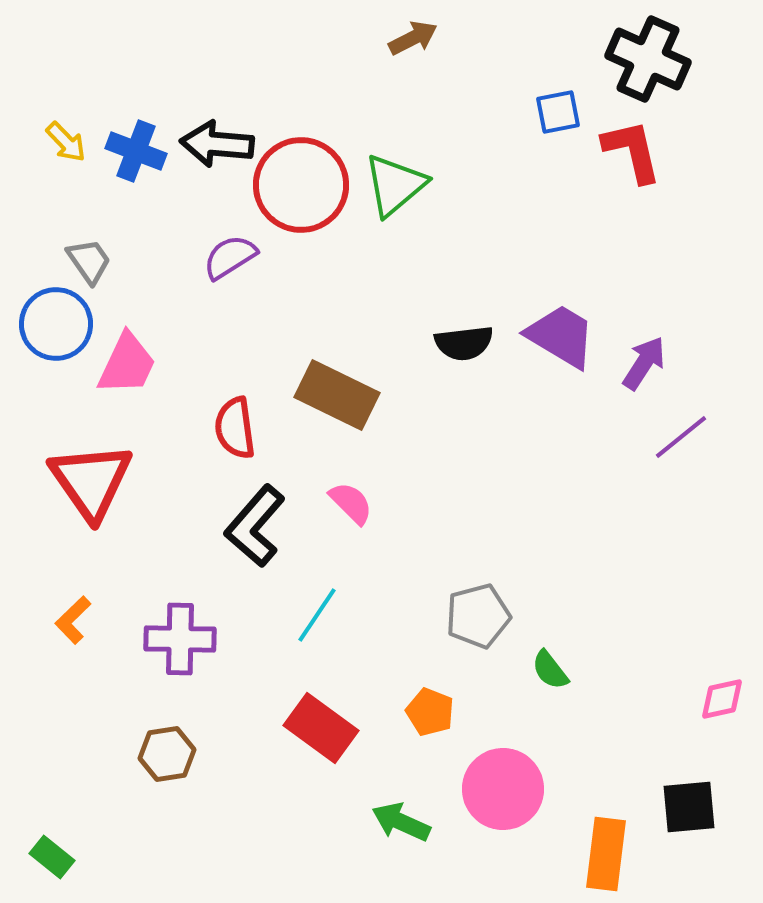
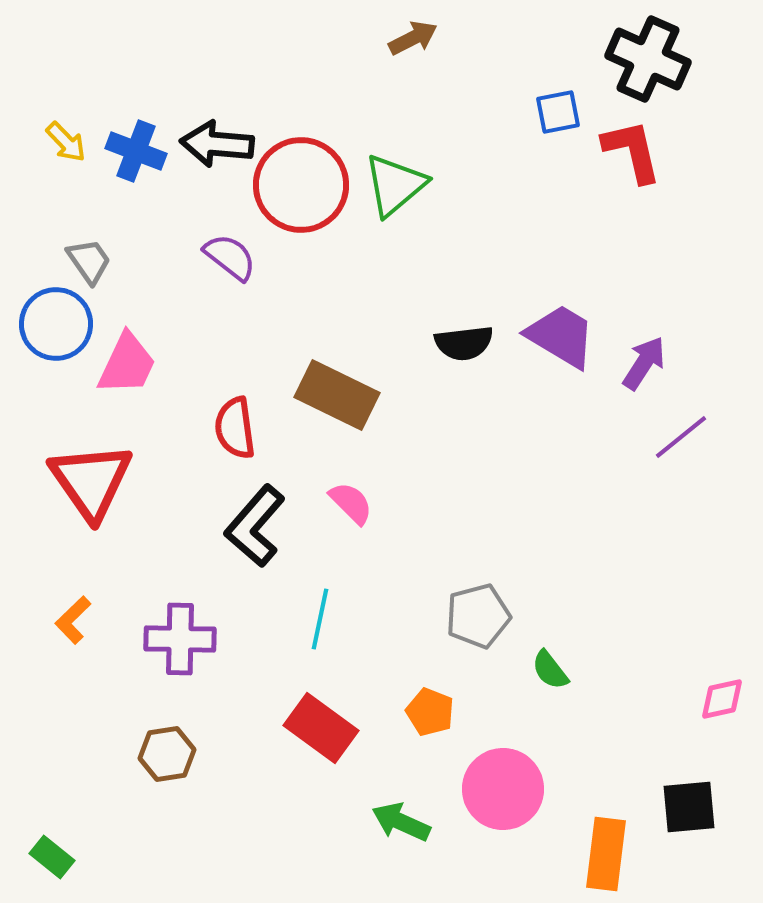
purple semicircle: rotated 70 degrees clockwise
cyan line: moved 3 px right, 4 px down; rotated 22 degrees counterclockwise
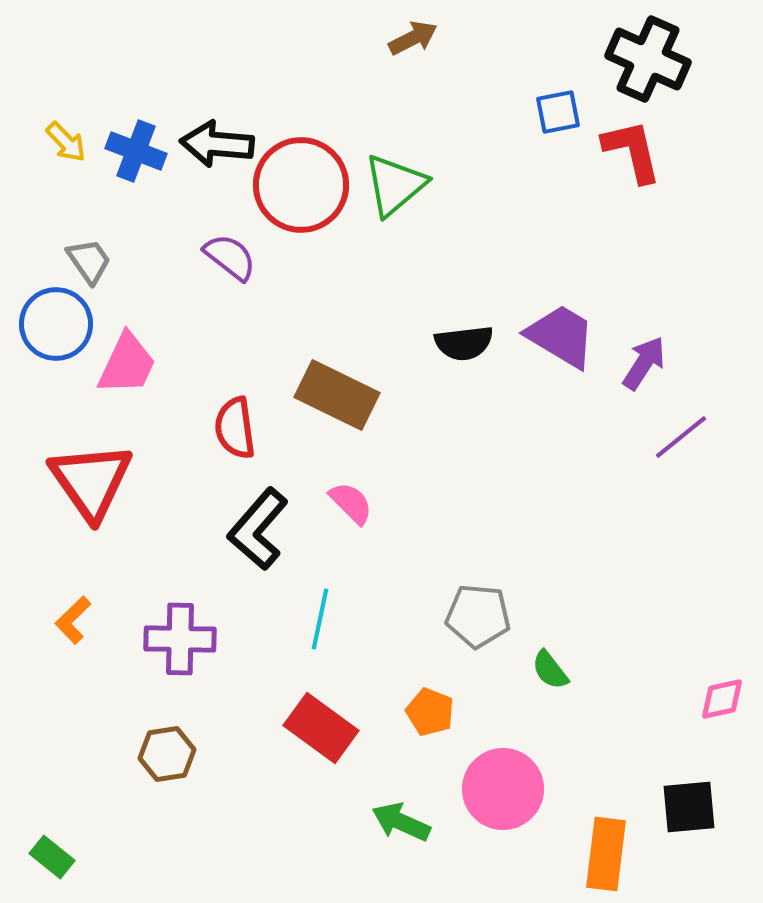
black L-shape: moved 3 px right, 3 px down
gray pentagon: rotated 20 degrees clockwise
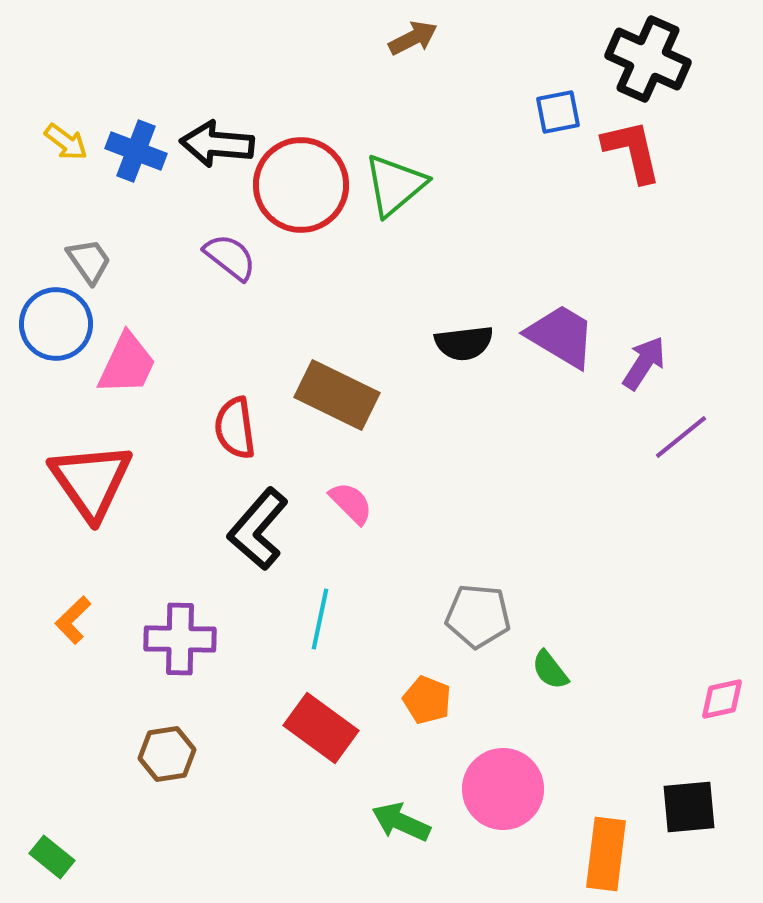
yellow arrow: rotated 9 degrees counterclockwise
orange pentagon: moved 3 px left, 12 px up
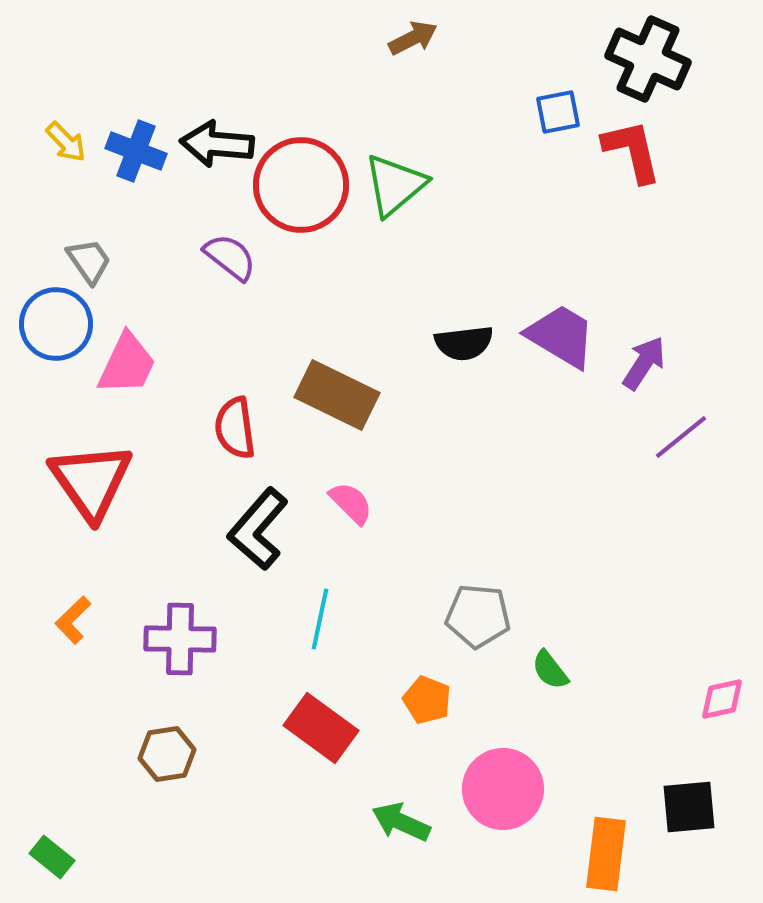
yellow arrow: rotated 9 degrees clockwise
